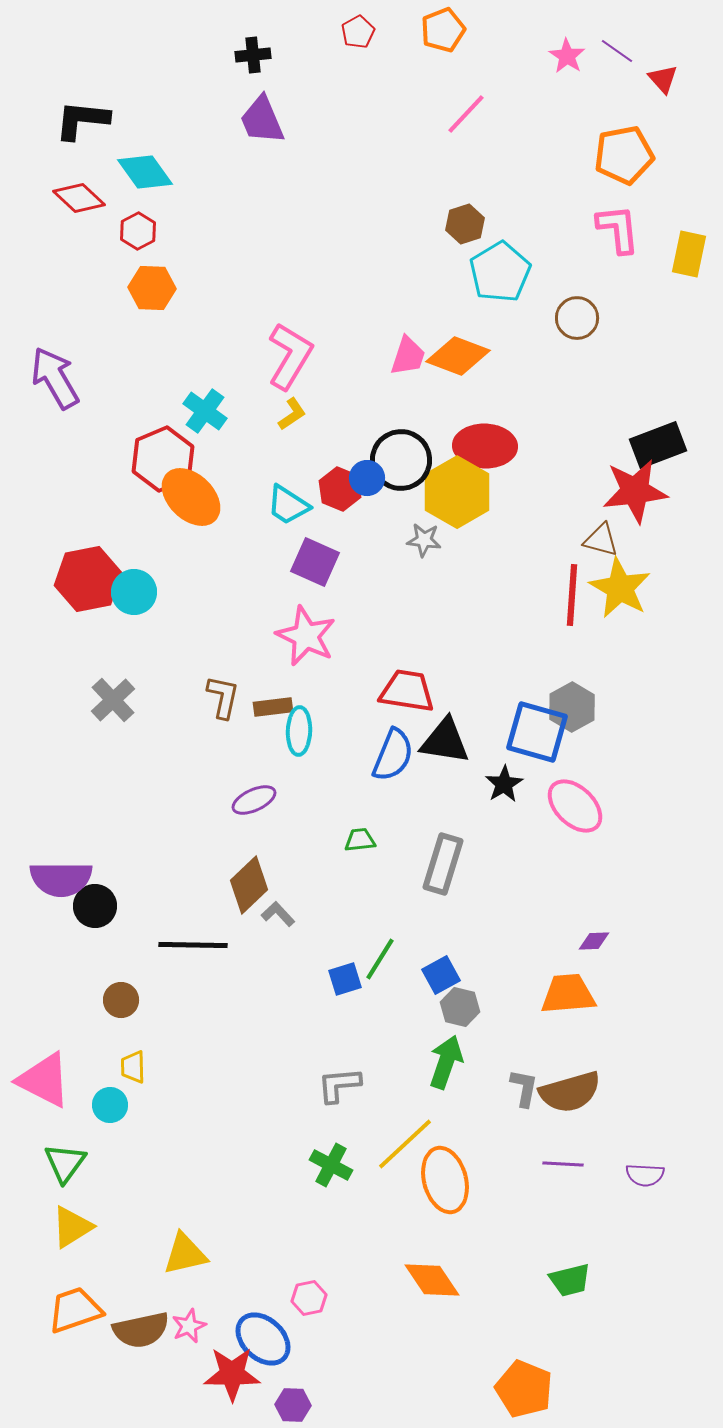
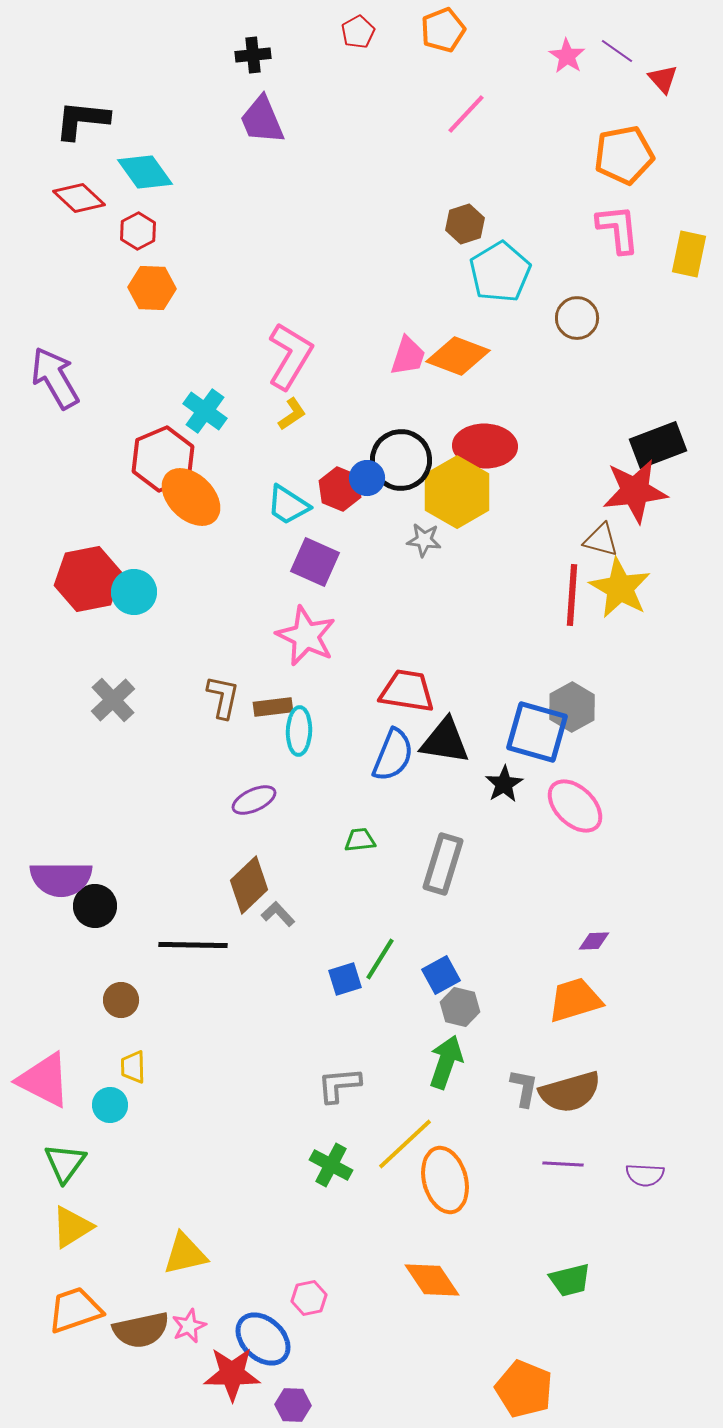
orange trapezoid at (568, 994): moved 7 px right, 6 px down; rotated 12 degrees counterclockwise
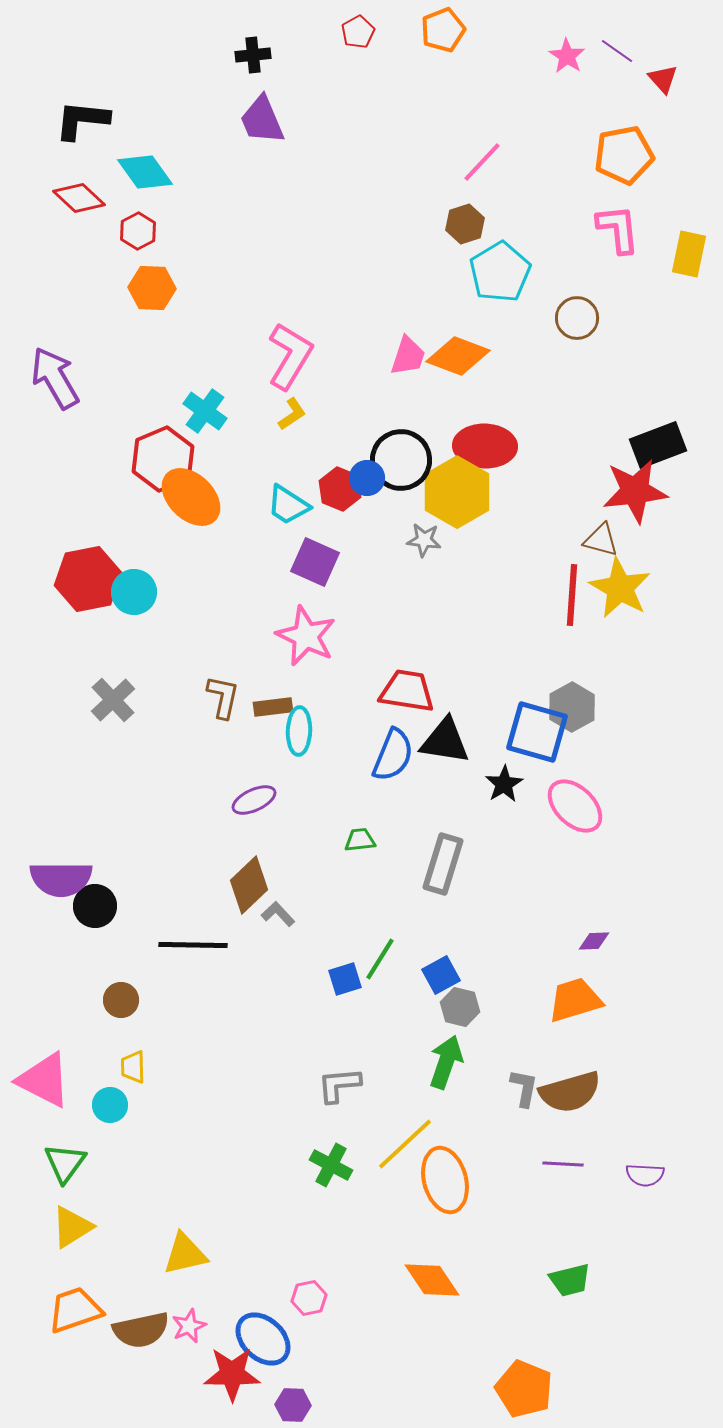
pink line at (466, 114): moved 16 px right, 48 px down
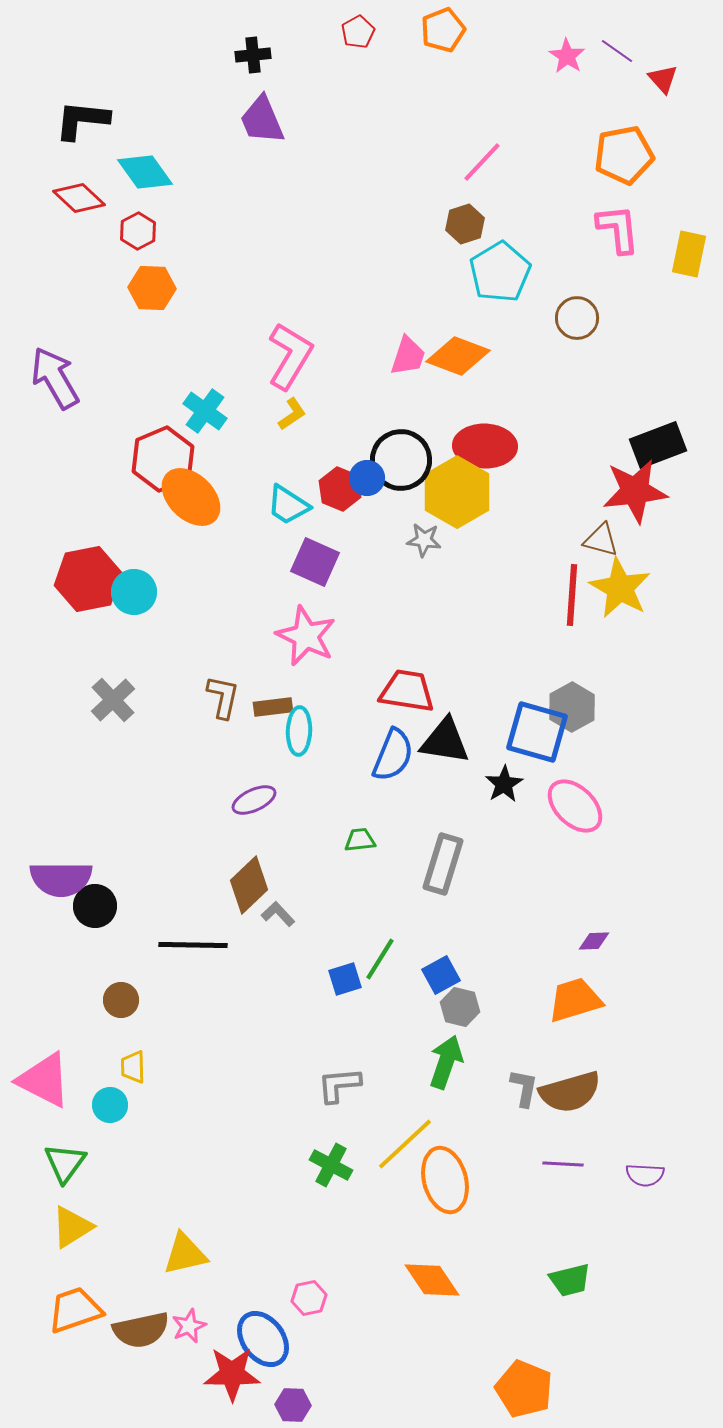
blue ellipse at (263, 1339): rotated 10 degrees clockwise
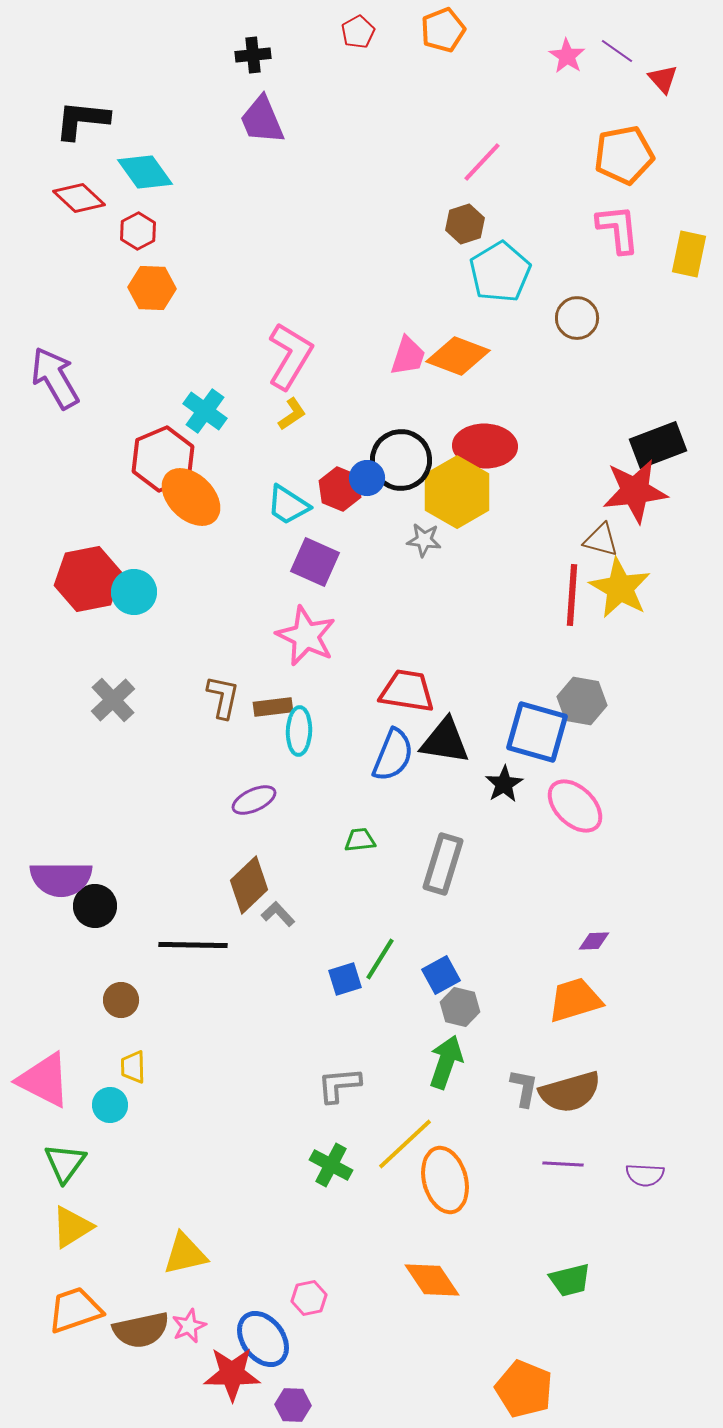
gray hexagon at (572, 707): moved 10 px right, 6 px up; rotated 21 degrees counterclockwise
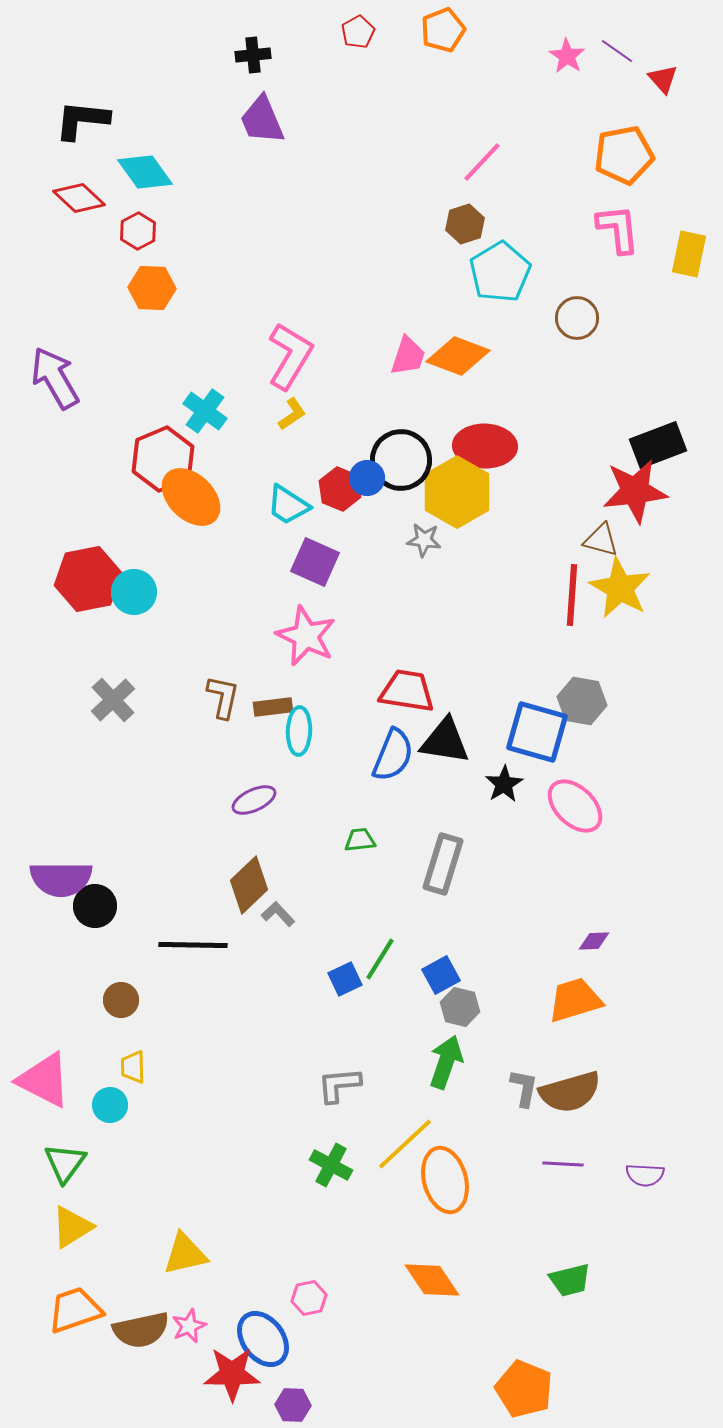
blue square at (345, 979): rotated 8 degrees counterclockwise
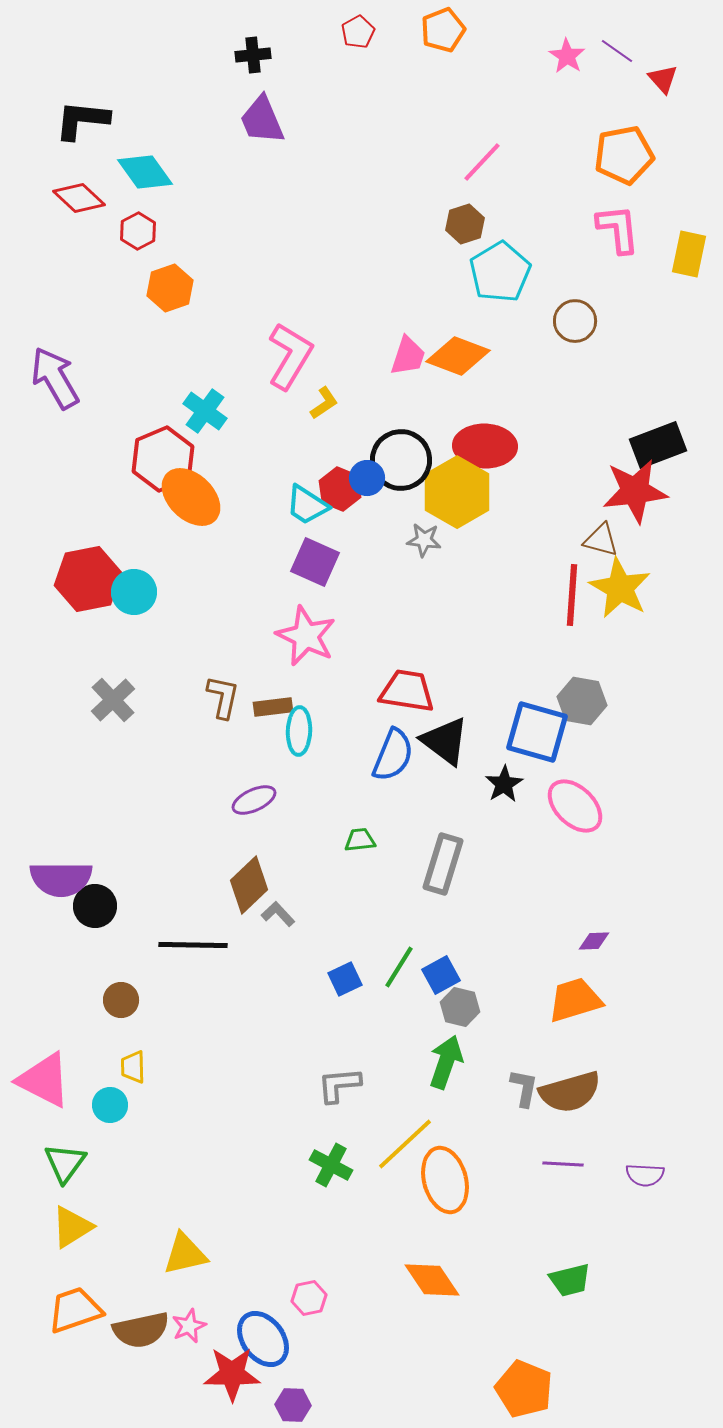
orange hexagon at (152, 288): moved 18 px right; rotated 21 degrees counterclockwise
brown circle at (577, 318): moved 2 px left, 3 px down
yellow L-shape at (292, 414): moved 32 px right, 11 px up
cyan trapezoid at (288, 505): moved 19 px right
black triangle at (445, 741): rotated 28 degrees clockwise
green line at (380, 959): moved 19 px right, 8 px down
